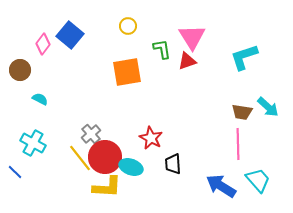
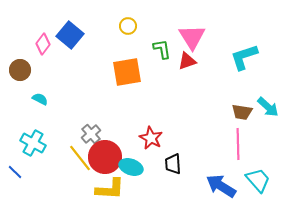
yellow L-shape: moved 3 px right, 2 px down
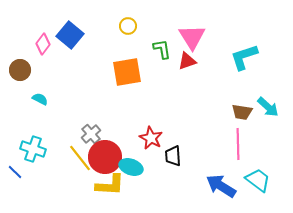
cyan cross: moved 6 px down; rotated 10 degrees counterclockwise
black trapezoid: moved 8 px up
cyan trapezoid: rotated 12 degrees counterclockwise
yellow L-shape: moved 4 px up
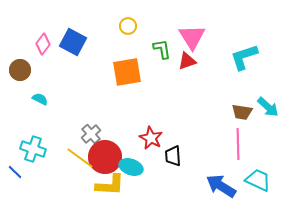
blue square: moved 3 px right, 7 px down; rotated 12 degrees counterclockwise
yellow line: rotated 16 degrees counterclockwise
cyan trapezoid: rotated 12 degrees counterclockwise
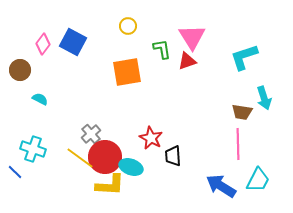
cyan arrow: moved 4 px left, 9 px up; rotated 30 degrees clockwise
cyan trapezoid: rotated 92 degrees clockwise
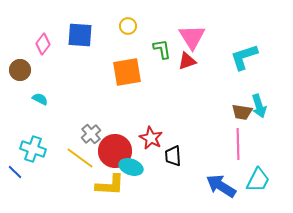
blue square: moved 7 px right, 7 px up; rotated 24 degrees counterclockwise
cyan arrow: moved 5 px left, 8 px down
red circle: moved 10 px right, 6 px up
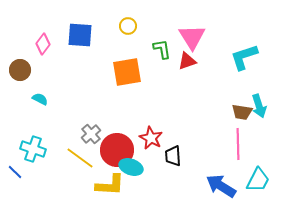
red circle: moved 2 px right, 1 px up
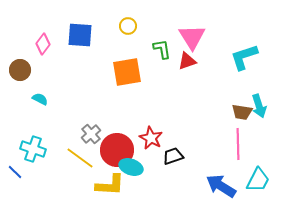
black trapezoid: rotated 75 degrees clockwise
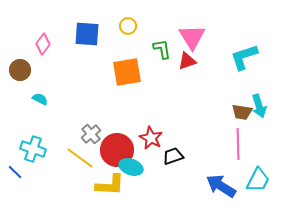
blue square: moved 7 px right, 1 px up
